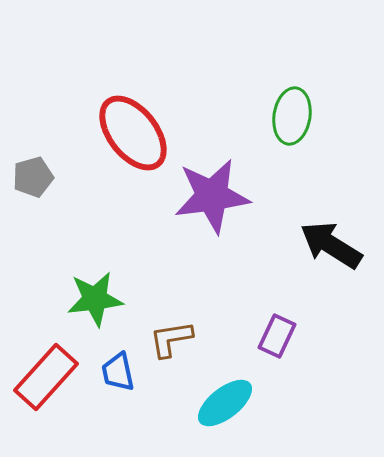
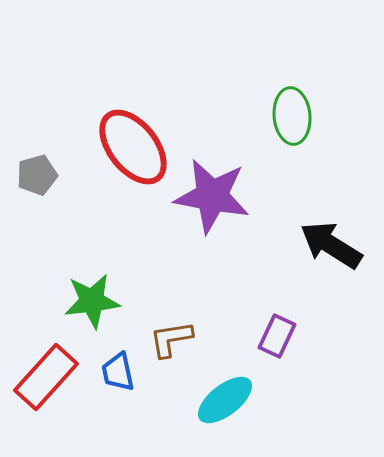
green ellipse: rotated 14 degrees counterclockwise
red ellipse: moved 14 px down
gray pentagon: moved 4 px right, 2 px up
purple star: rotated 18 degrees clockwise
green star: moved 3 px left, 2 px down
cyan ellipse: moved 3 px up
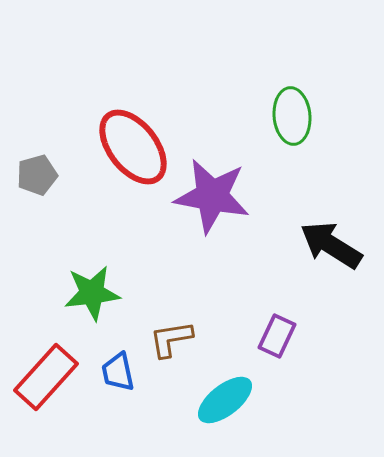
green star: moved 8 px up
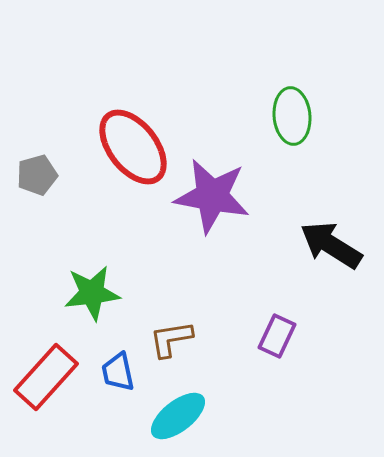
cyan ellipse: moved 47 px left, 16 px down
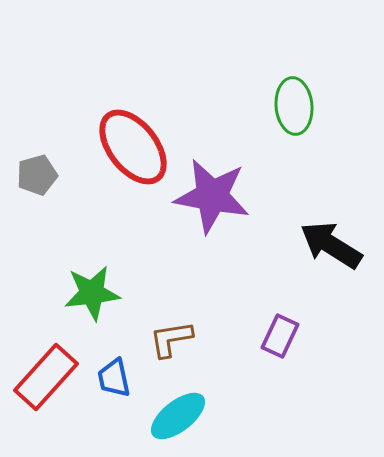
green ellipse: moved 2 px right, 10 px up
purple rectangle: moved 3 px right
blue trapezoid: moved 4 px left, 6 px down
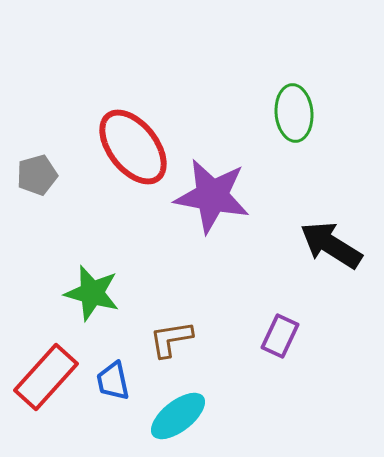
green ellipse: moved 7 px down
green star: rotated 22 degrees clockwise
blue trapezoid: moved 1 px left, 3 px down
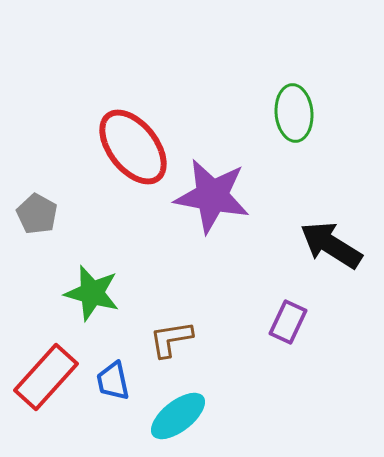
gray pentagon: moved 39 px down; rotated 27 degrees counterclockwise
purple rectangle: moved 8 px right, 14 px up
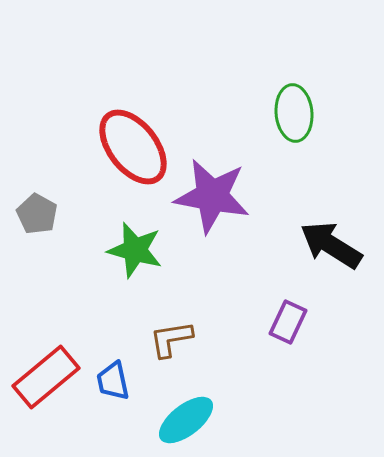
green star: moved 43 px right, 43 px up
red rectangle: rotated 8 degrees clockwise
cyan ellipse: moved 8 px right, 4 px down
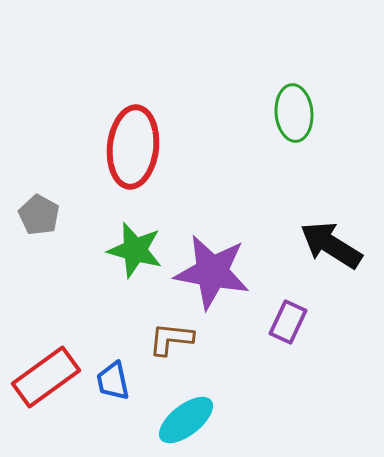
red ellipse: rotated 44 degrees clockwise
purple star: moved 76 px down
gray pentagon: moved 2 px right, 1 px down
brown L-shape: rotated 15 degrees clockwise
red rectangle: rotated 4 degrees clockwise
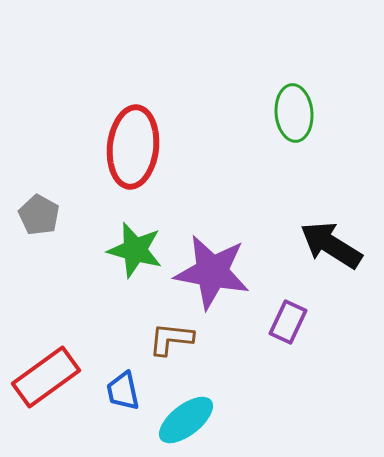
blue trapezoid: moved 10 px right, 10 px down
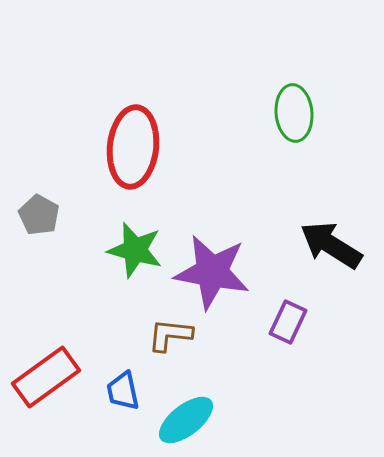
brown L-shape: moved 1 px left, 4 px up
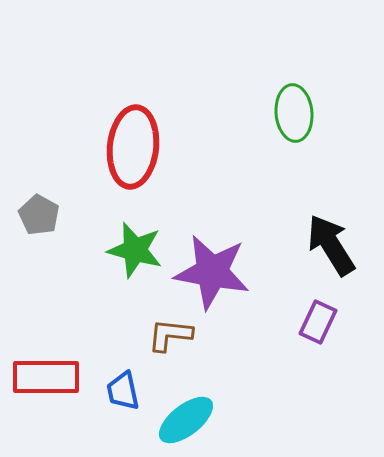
black arrow: rotated 26 degrees clockwise
purple rectangle: moved 30 px right
red rectangle: rotated 36 degrees clockwise
